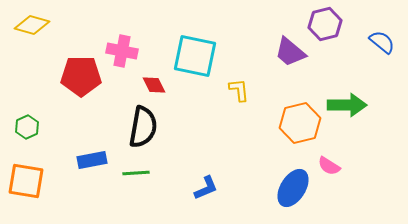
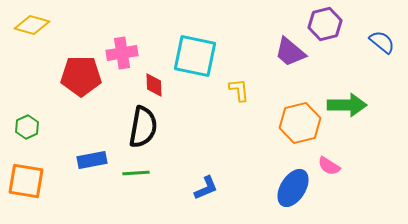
pink cross: moved 2 px down; rotated 20 degrees counterclockwise
red diamond: rotated 25 degrees clockwise
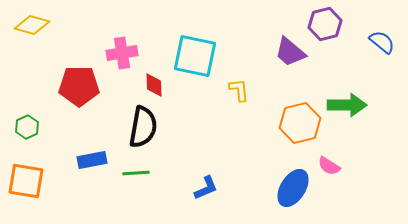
red pentagon: moved 2 px left, 10 px down
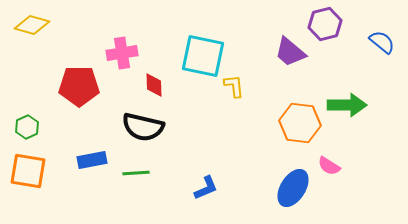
cyan square: moved 8 px right
yellow L-shape: moved 5 px left, 4 px up
orange hexagon: rotated 21 degrees clockwise
black semicircle: rotated 93 degrees clockwise
orange square: moved 2 px right, 10 px up
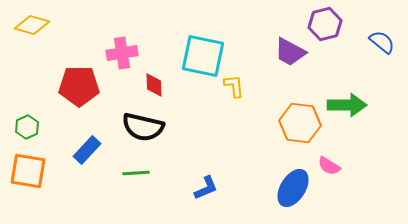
purple trapezoid: rotated 12 degrees counterclockwise
blue rectangle: moved 5 px left, 10 px up; rotated 36 degrees counterclockwise
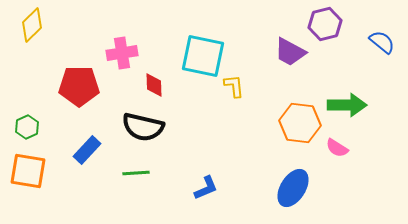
yellow diamond: rotated 60 degrees counterclockwise
pink semicircle: moved 8 px right, 18 px up
